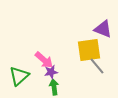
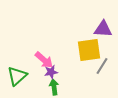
purple triangle: rotated 18 degrees counterclockwise
gray line: moved 5 px right; rotated 72 degrees clockwise
green triangle: moved 2 px left
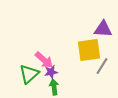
green triangle: moved 12 px right, 2 px up
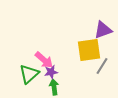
purple triangle: moved 1 px down; rotated 24 degrees counterclockwise
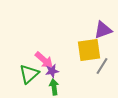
purple star: moved 1 px right, 1 px up
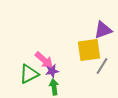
green triangle: rotated 15 degrees clockwise
